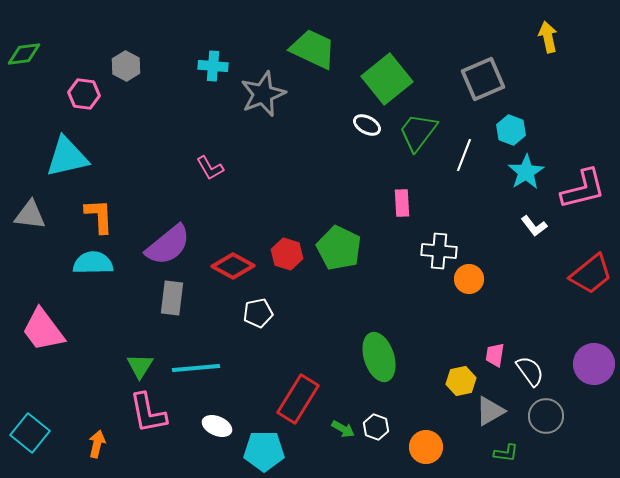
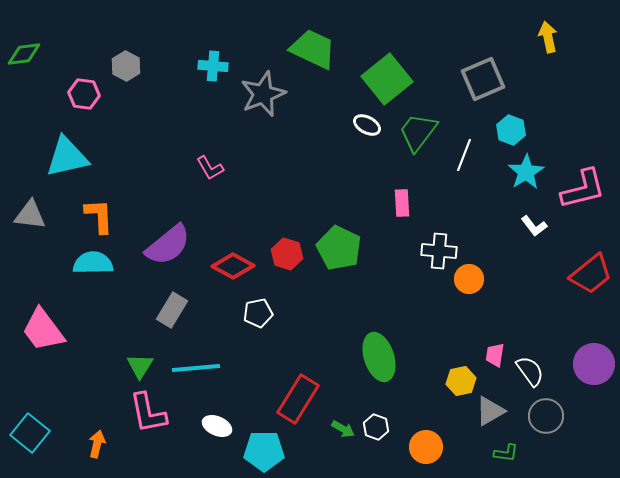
gray rectangle at (172, 298): moved 12 px down; rotated 24 degrees clockwise
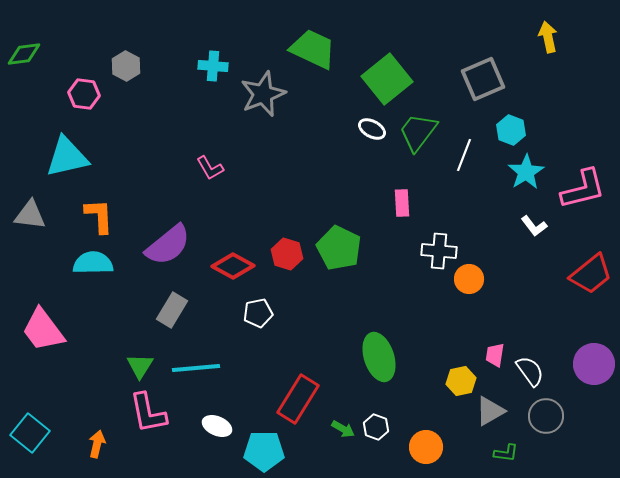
white ellipse at (367, 125): moved 5 px right, 4 px down
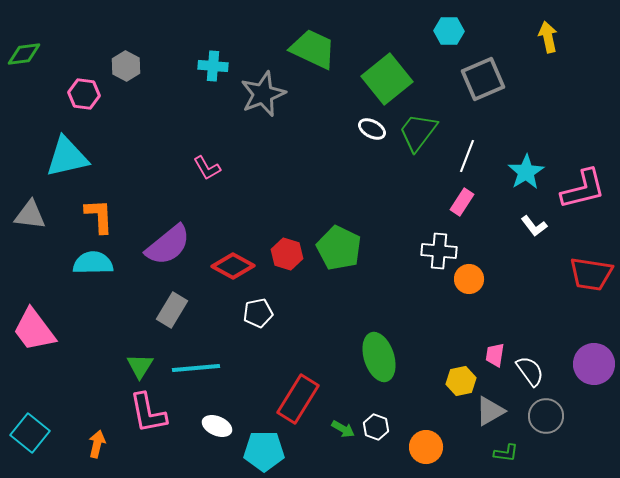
cyan hexagon at (511, 130): moved 62 px left, 99 px up; rotated 20 degrees counterclockwise
white line at (464, 155): moved 3 px right, 1 px down
pink L-shape at (210, 168): moved 3 px left
pink rectangle at (402, 203): moved 60 px right, 1 px up; rotated 36 degrees clockwise
red trapezoid at (591, 274): rotated 48 degrees clockwise
pink trapezoid at (43, 330): moved 9 px left
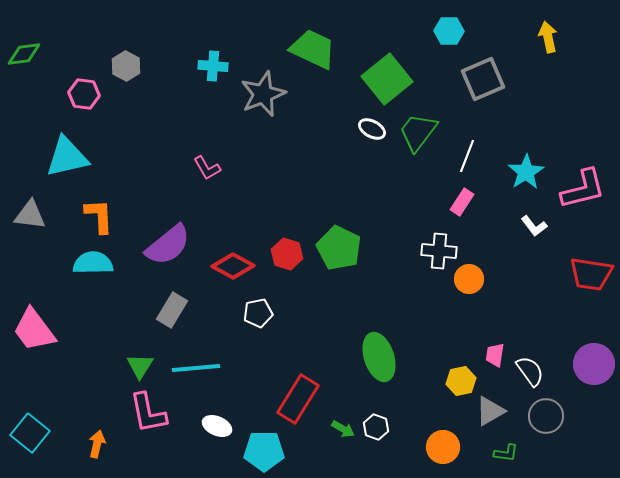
orange circle at (426, 447): moved 17 px right
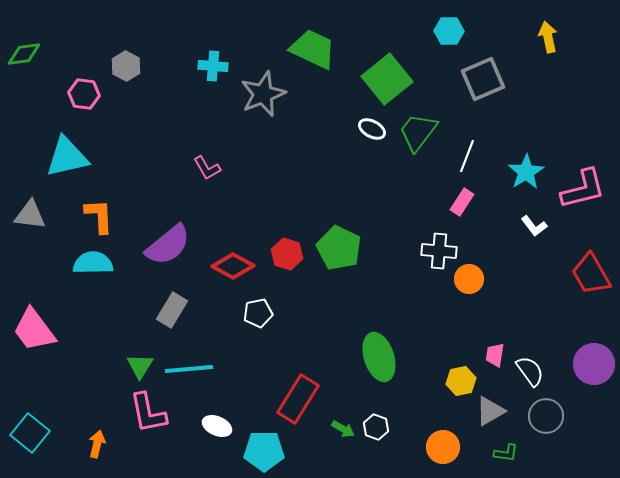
red trapezoid at (591, 274): rotated 51 degrees clockwise
cyan line at (196, 368): moved 7 px left, 1 px down
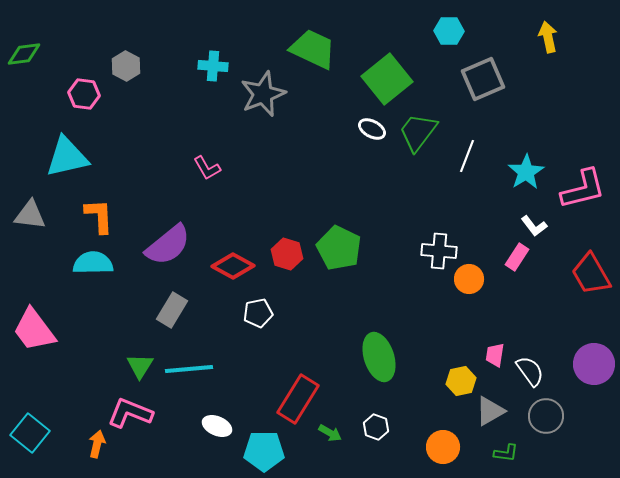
pink rectangle at (462, 202): moved 55 px right, 55 px down
pink L-shape at (148, 413): moved 18 px left; rotated 123 degrees clockwise
green arrow at (343, 429): moved 13 px left, 4 px down
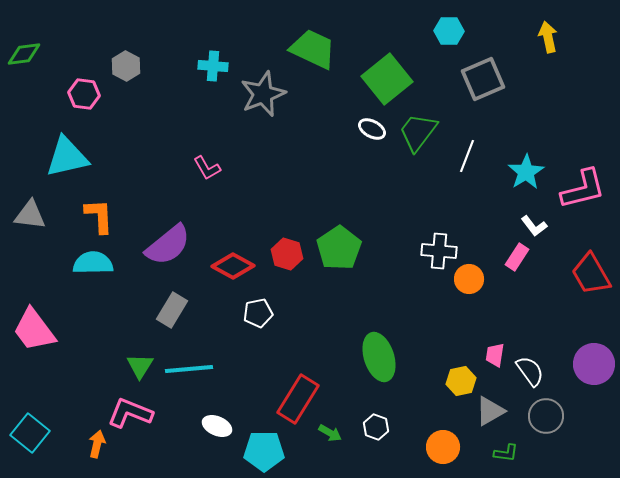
green pentagon at (339, 248): rotated 12 degrees clockwise
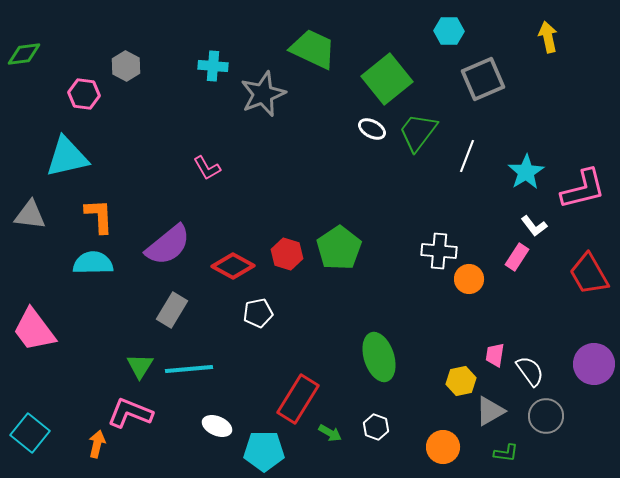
red trapezoid at (591, 274): moved 2 px left
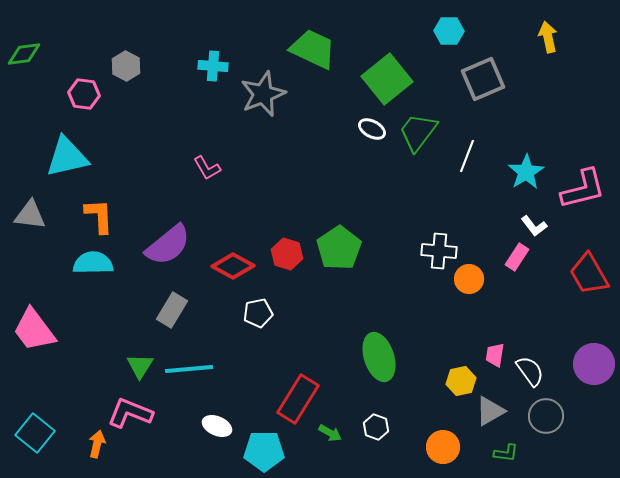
cyan square at (30, 433): moved 5 px right
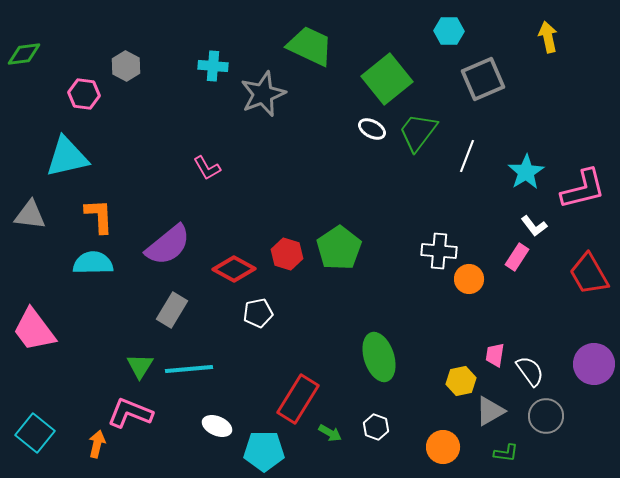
green trapezoid at (313, 49): moved 3 px left, 3 px up
red diamond at (233, 266): moved 1 px right, 3 px down
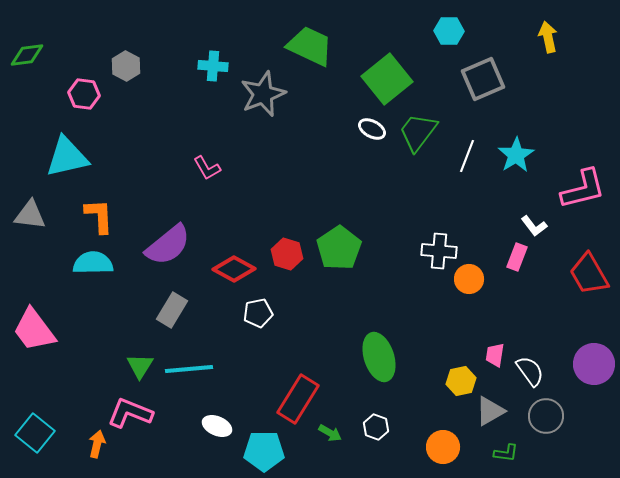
green diamond at (24, 54): moved 3 px right, 1 px down
cyan star at (526, 172): moved 10 px left, 17 px up
pink rectangle at (517, 257): rotated 12 degrees counterclockwise
